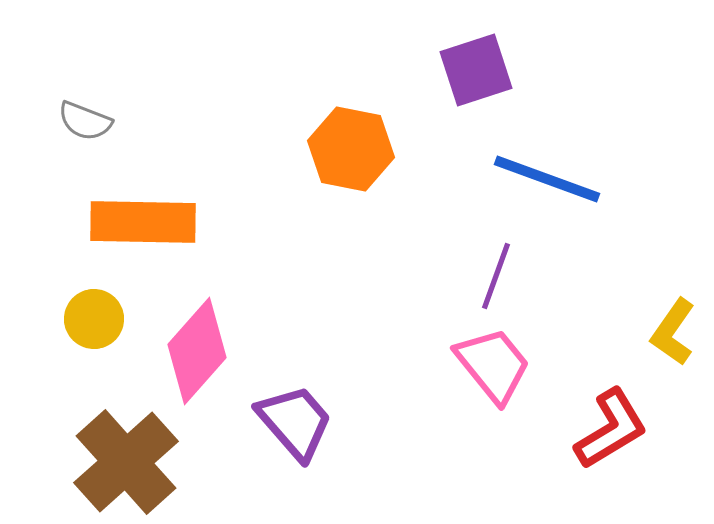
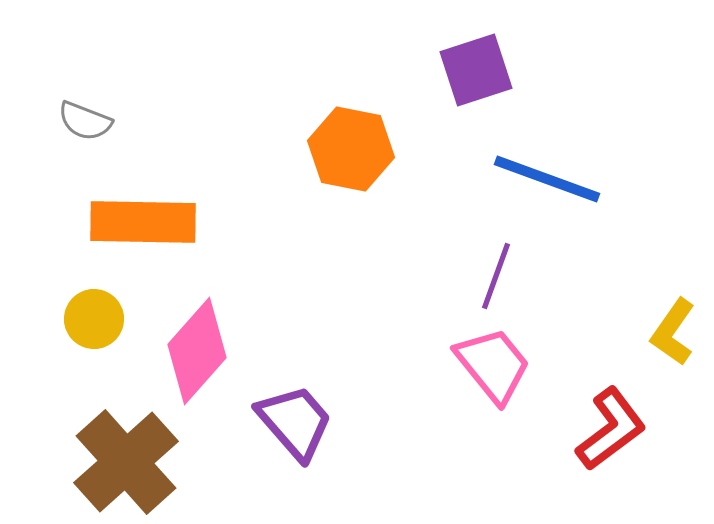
red L-shape: rotated 6 degrees counterclockwise
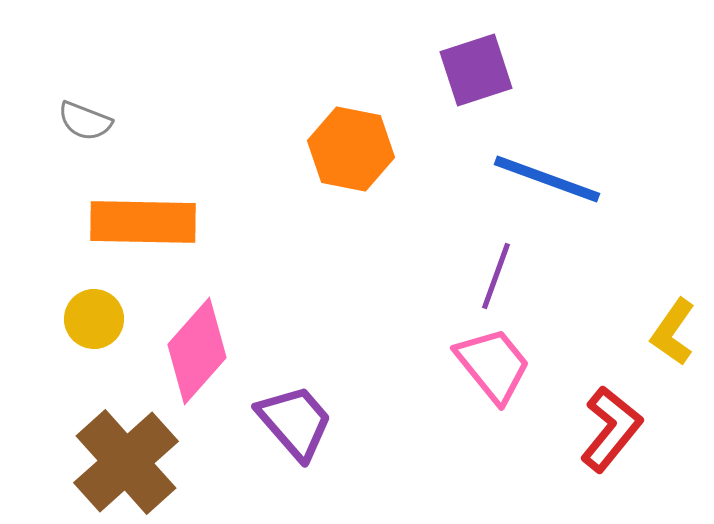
red L-shape: rotated 14 degrees counterclockwise
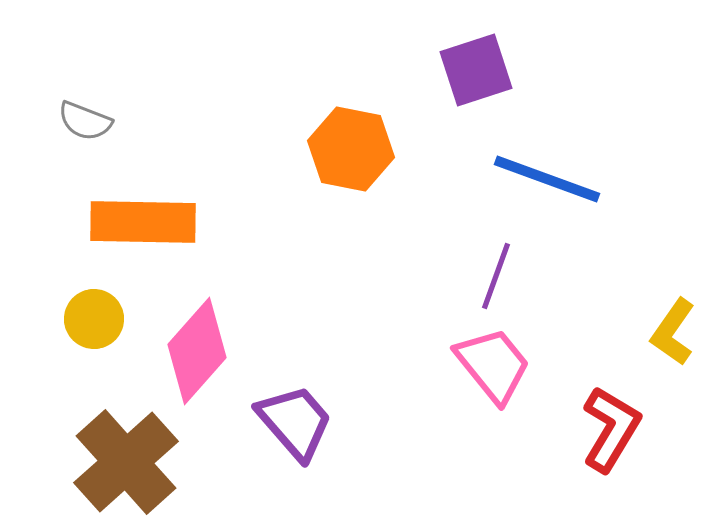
red L-shape: rotated 8 degrees counterclockwise
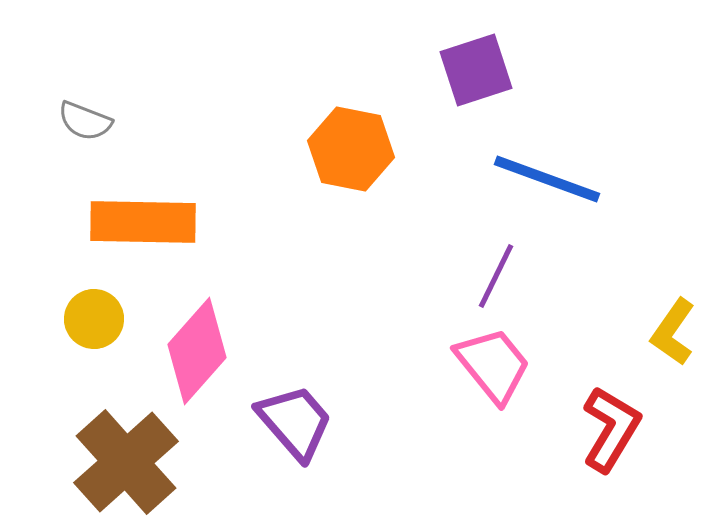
purple line: rotated 6 degrees clockwise
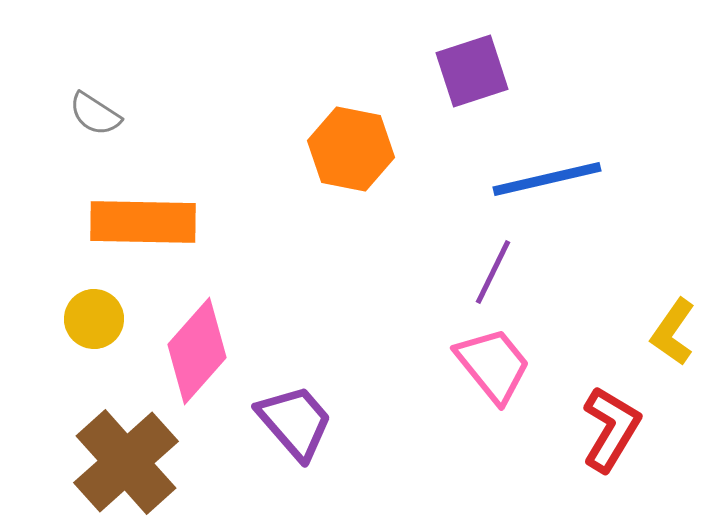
purple square: moved 4 px left, 1 px down
gray semicircle: moved 10 px right, 7 px up; rotated 12 degrees clockwise
blue line: rotated 33 degrees counterclockwise
purple line: moved 3 px left, 4 px up
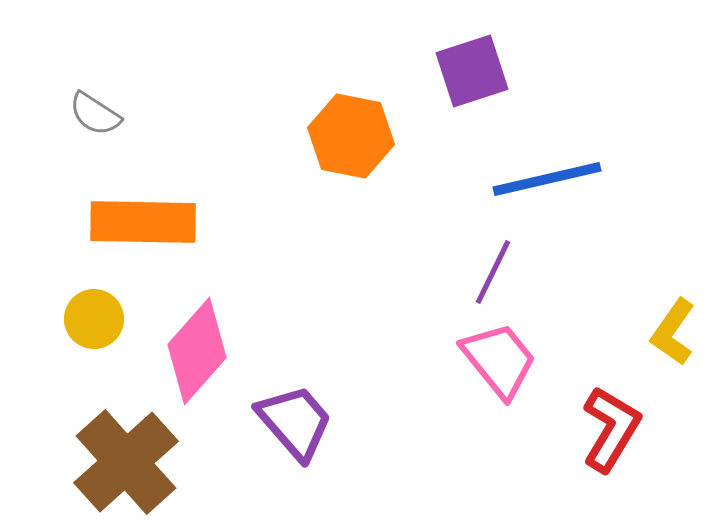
orange hexagon: moved 13 px up
pink trapezoid: moved 6 px right, 5 px up
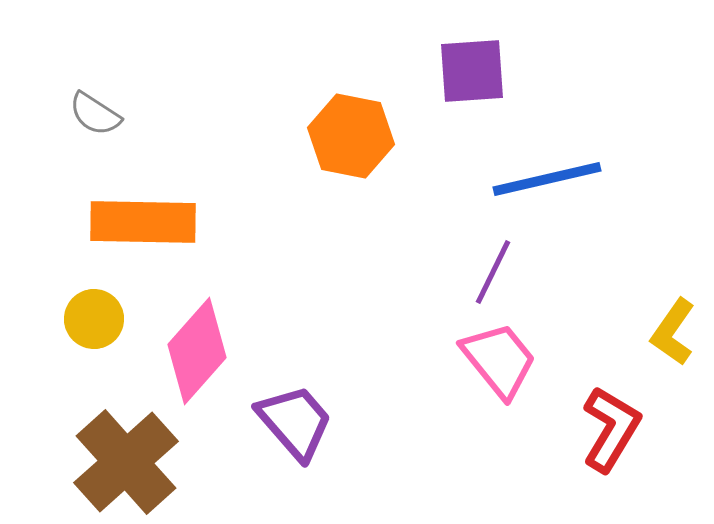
purple square: rotated 14 degrees clockwise
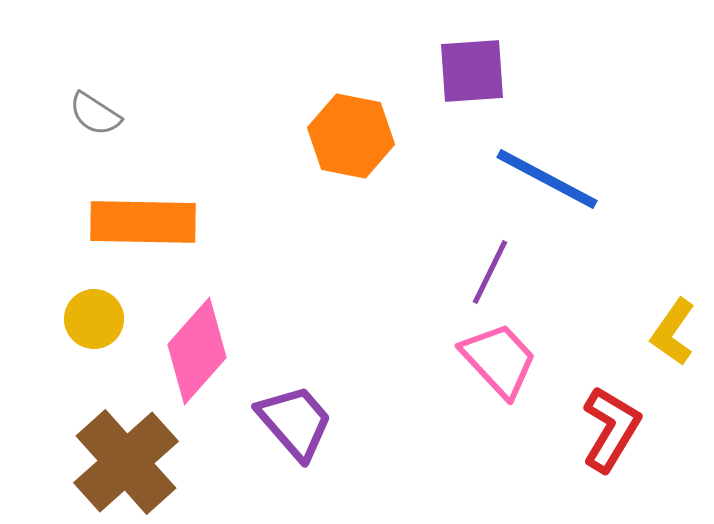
blue line: rotated 41 degrees clockwise
purple line: moved 3 px left
pink trapezoid: rotated 4 degrees counterclockwise
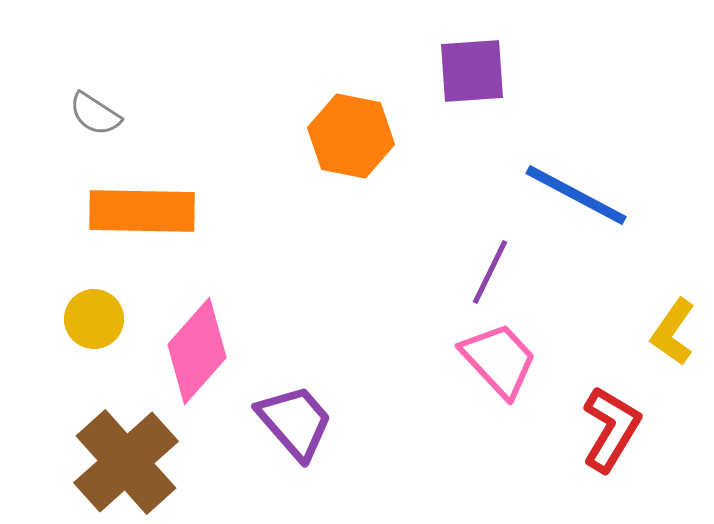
blue line: moved 29 px right, 16 px down
orange rectangle: moved 1 px left, 11 px up
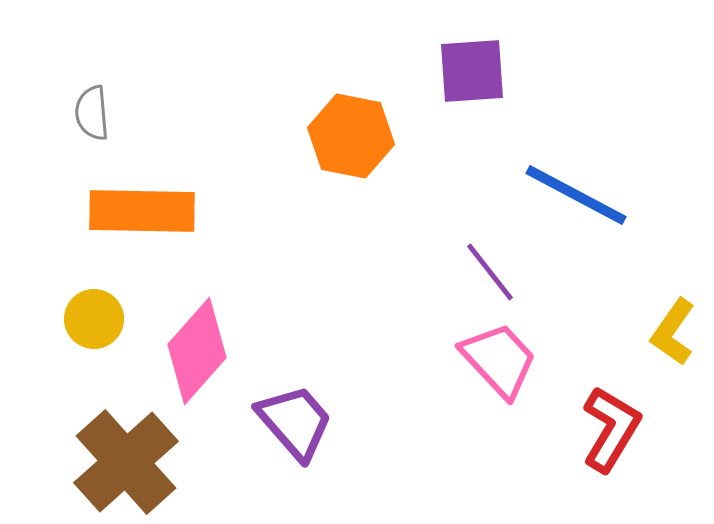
gray semicircle: moved 3 px left, 1 px up; rotated 52 degrees clockwise
purple line: rotated 64 degrees counterclockwise
